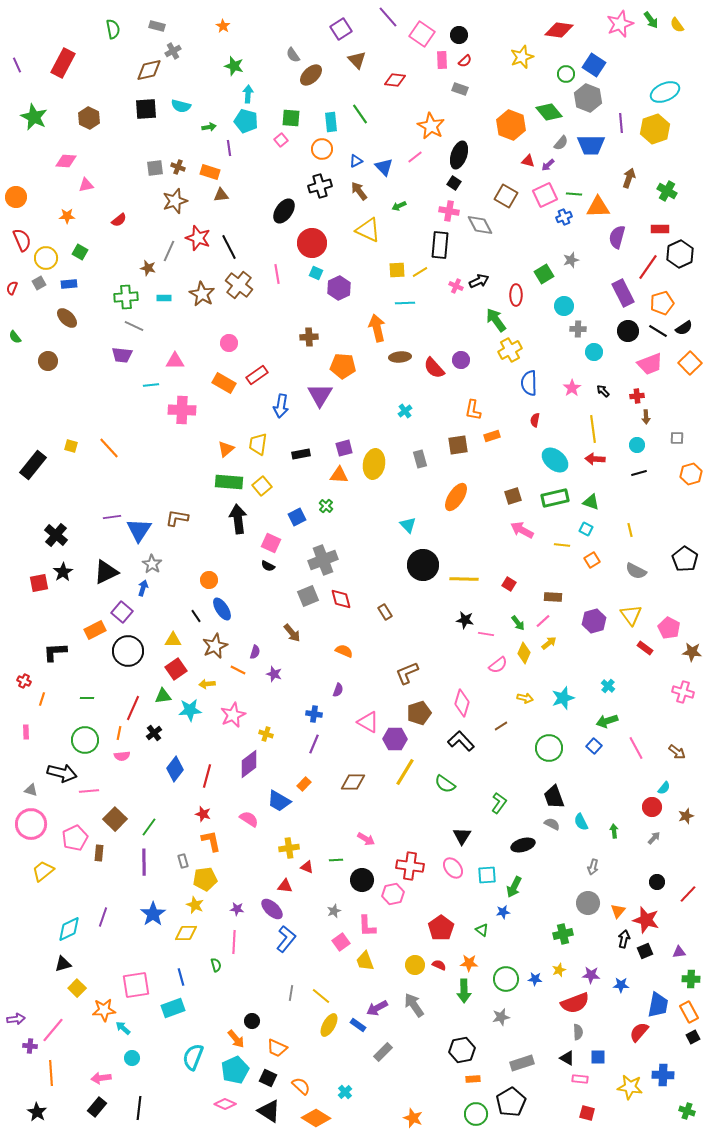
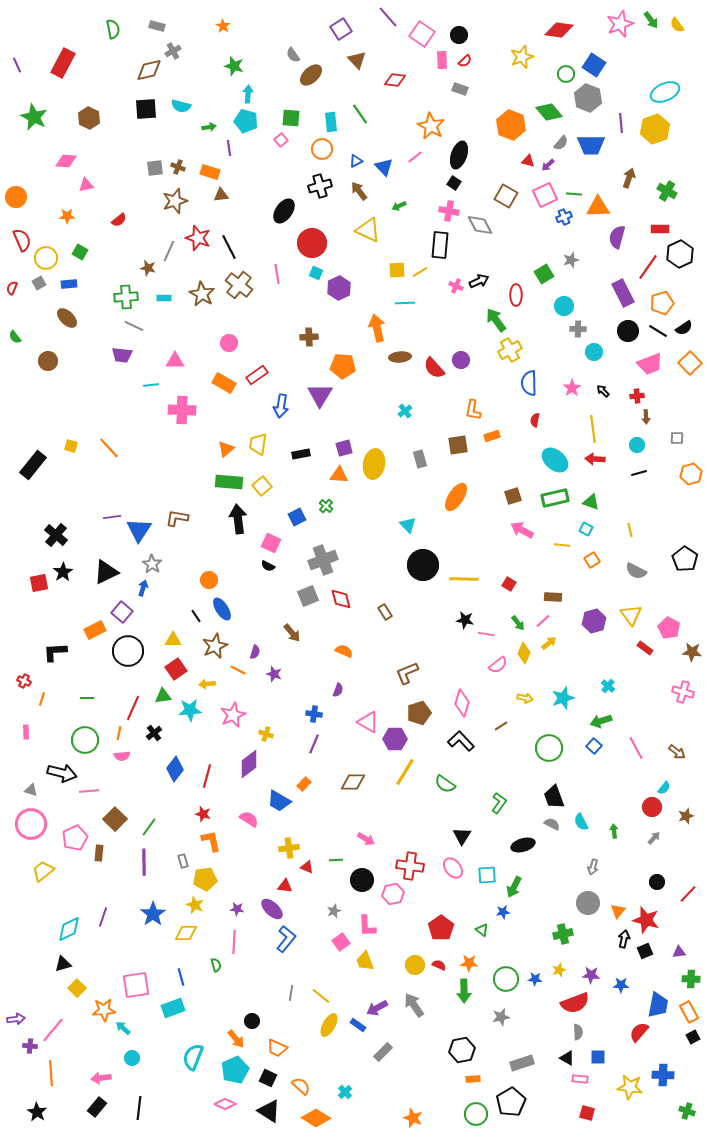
green arrow at (607, 721): moved 6 px left
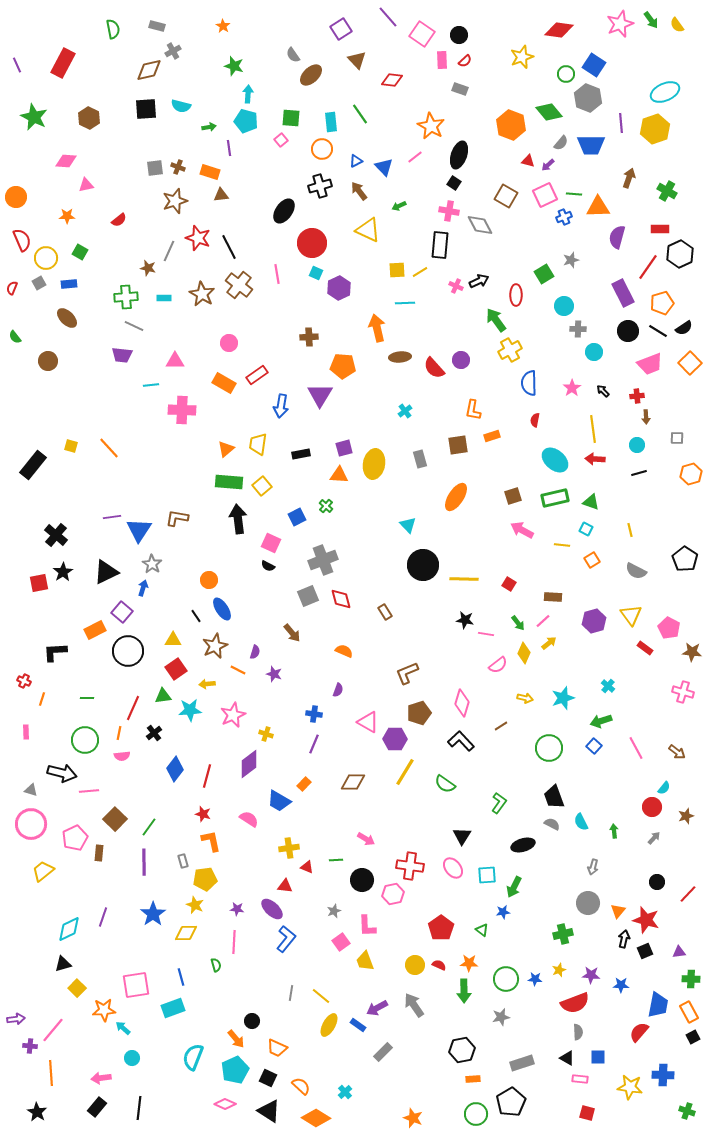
red diamond at (395, 80): moved 3 px left
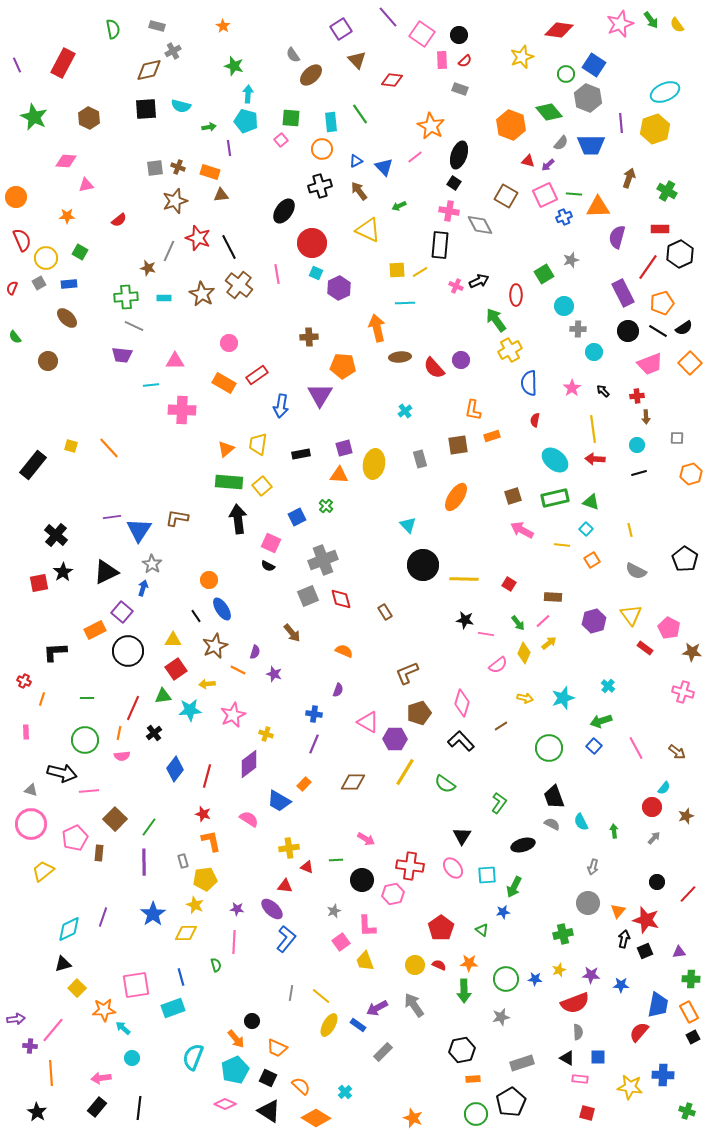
cyan square at (586, 529): rotated 16 degrees clockwise
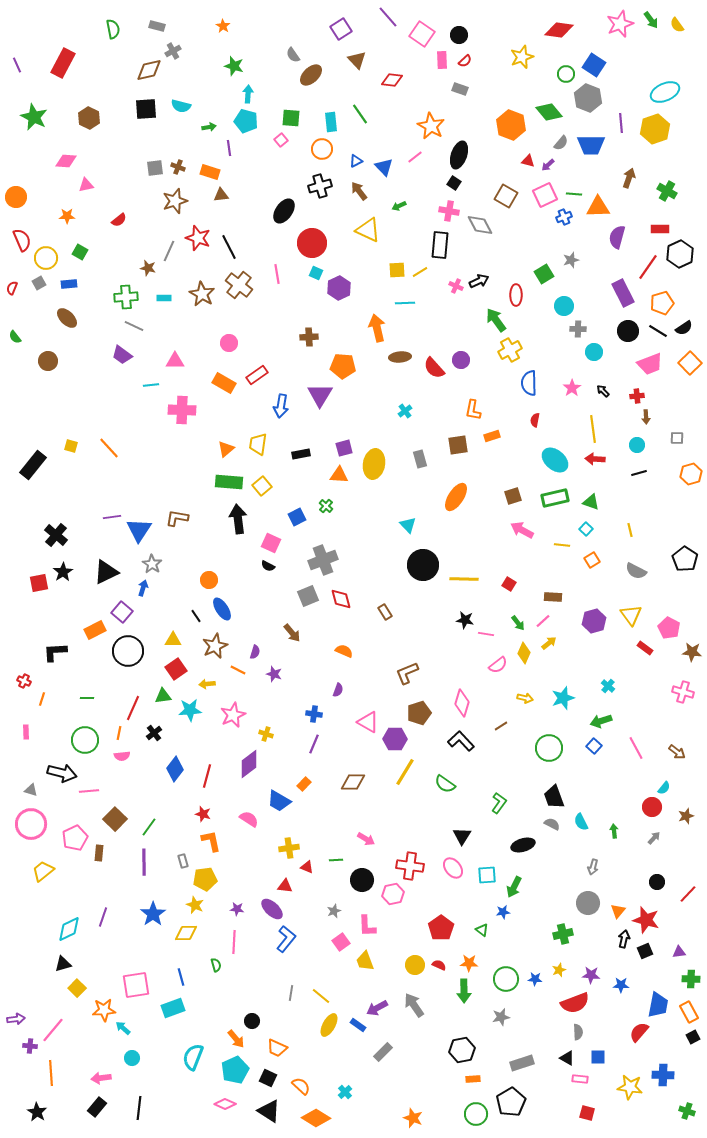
purple trapezoid at (122, 355): rotated 30 degrees clockwise
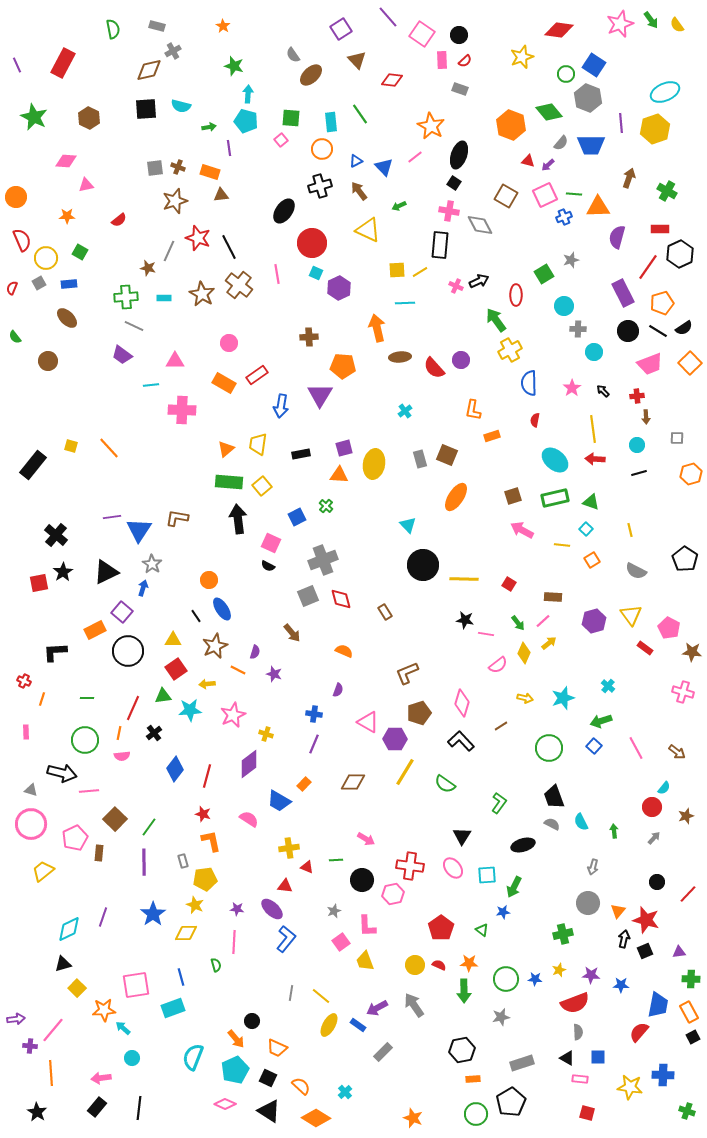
brown square at (458, 445): moved 11 px left, 10 px down; rotated 30 degrees clockwise
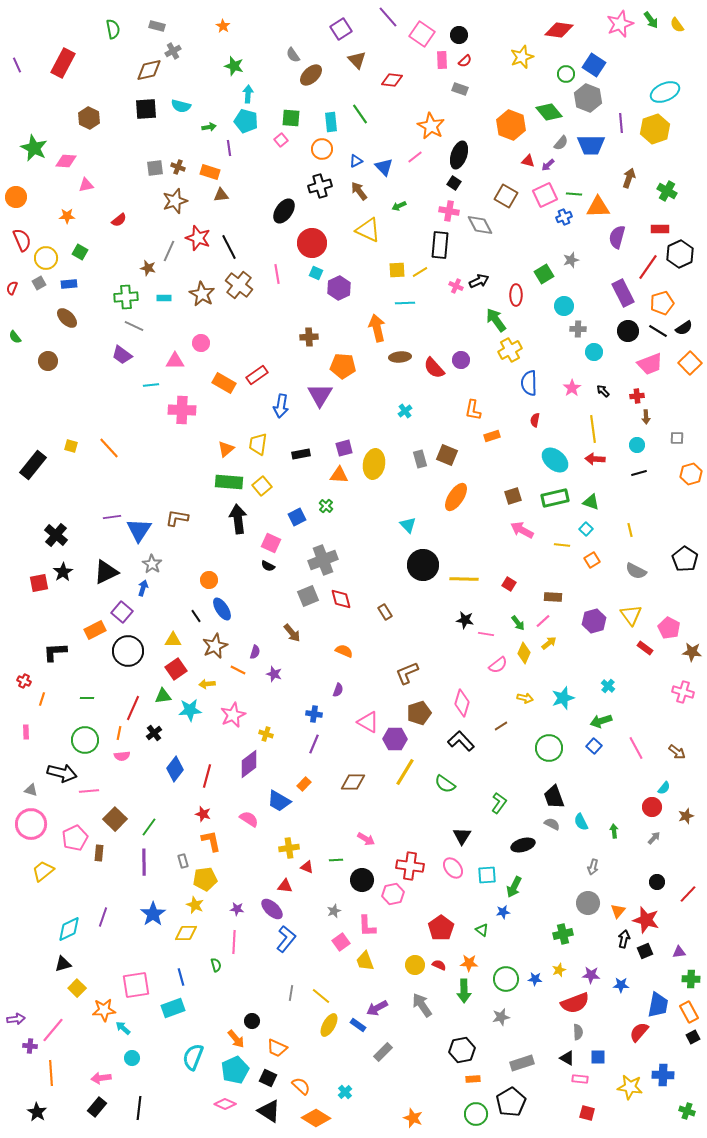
green star at (34, 117): moved 31 px down
pink circle at (229, 343): moved 28 px left
gray arrow at (414, 1005): moved 8 px right
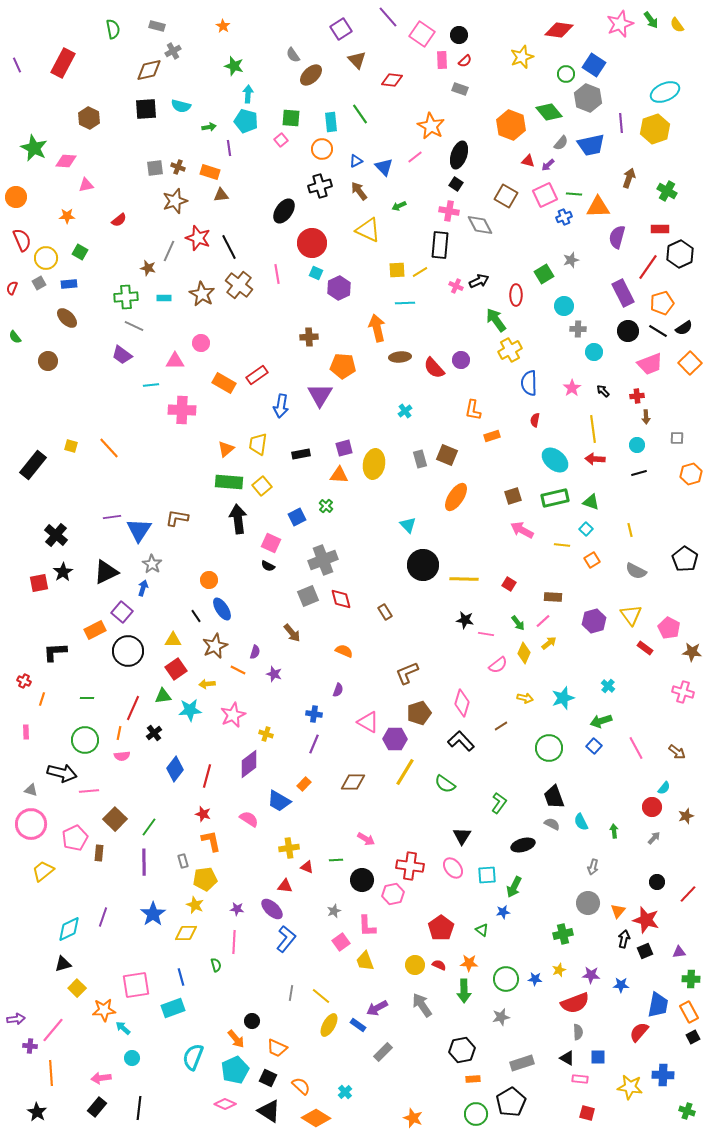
blue trapezoid at (591, 145): rotated 12 degrees counterclockwise
black square at (454, 183): moved 2 px right, 1 px down
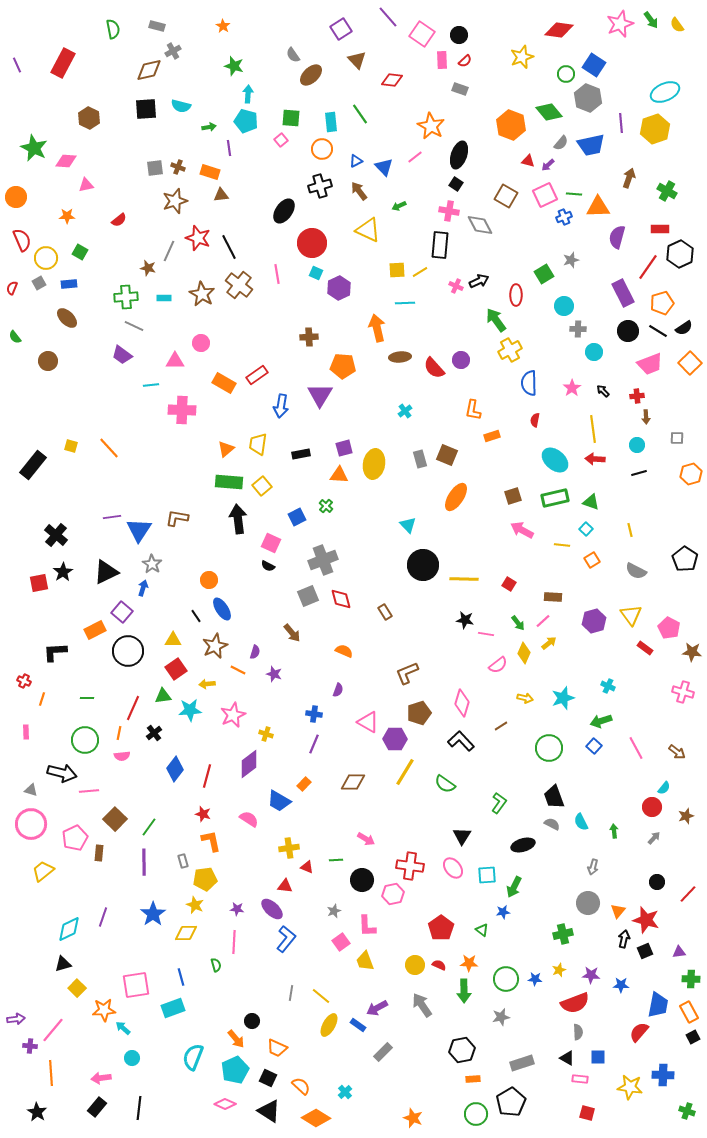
cyan cross at (608, 686): rotated 16 degrees counterclockwise
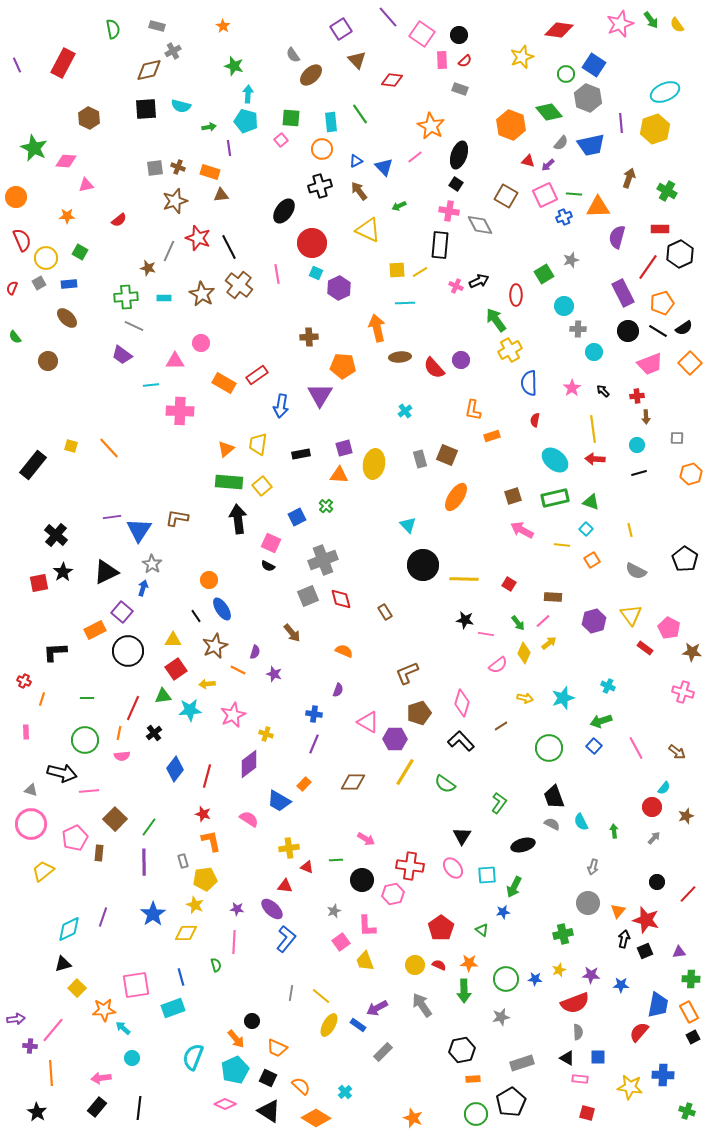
pink cross at (182, 410): moved 2 px left, 1 px down
